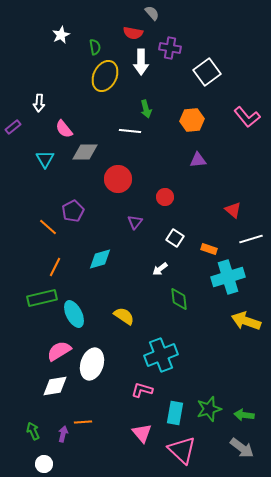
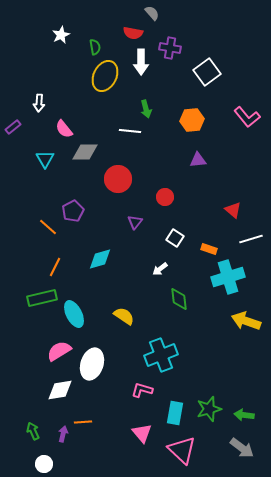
white diamond at (55, 386): moved 5 px right, 4 px down
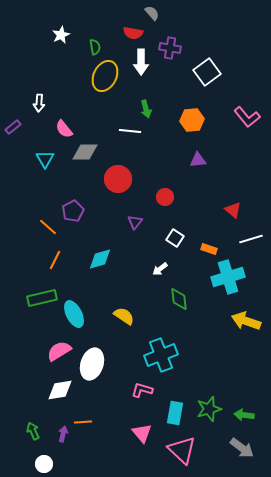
orange line at (55, 267): moved 7 px up
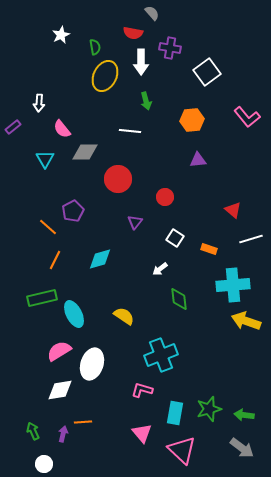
green arrow at (146, 109): moved 8 px up
pink semicircle at (64, 129): moved 2 px left
cyan cross at (228, 277): moved 5 px right, 8 px down; rotated 12 degrees clockwise
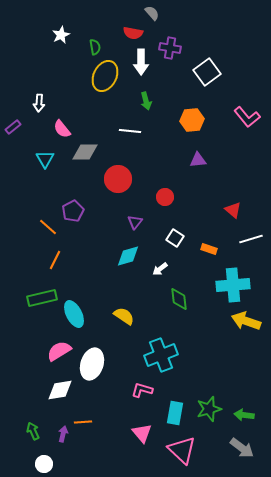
cyan diamond at (100, 259): moved 28 px right, 3 px up
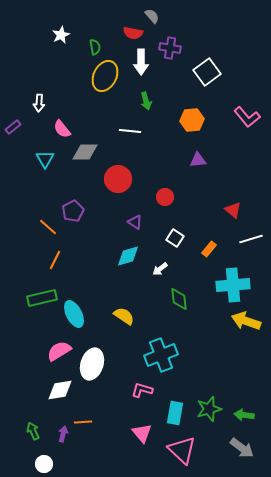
gray semicircle at (152, 13): moved 3 px down
purple triangle at (135, 222): rotated 35 degrees counterclockwise
orange rectangle at (209, 249): rotated 70 degrees counterclockwise
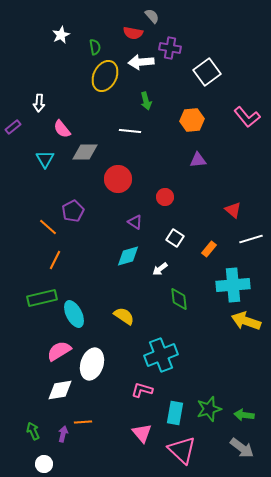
white arrow at (141, 62): rotated 85 degrees clockwise
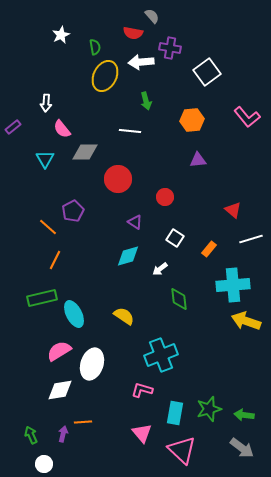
white arrow at (39, 103): moved 7 px right
green arrow at (33, 431): moved 2 px left, 4 px down
